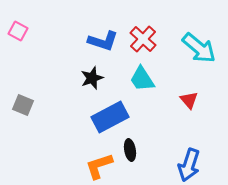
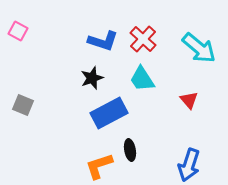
blue rectangle: moved 1 px left, 4 px up
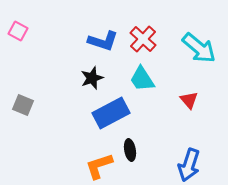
blue rectangle: moved 2 px right
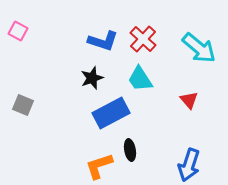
cyan trapezoid: moved 2 px left
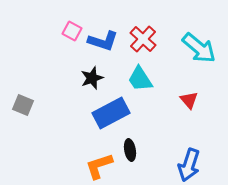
pink square: moved 54 px right
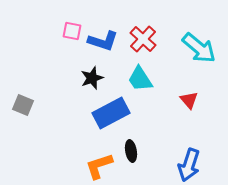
pink square: rotated 18 degrees counterclockwise
black ellipse: moved 1 px right, 1 px down
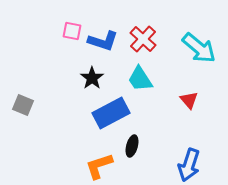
black star: rotated 15 degrees counterclockwise
black ellipse: moved 1 px right, 5 px up; rotated 25 degrees clockwise
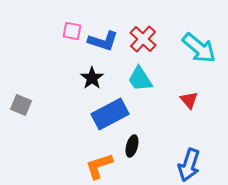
gray square: moved 2 px left
blue rectangle: moved 1 px left, 1 px down
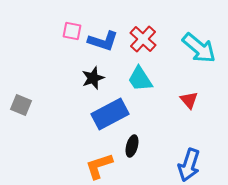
black star: moved 1 px right; rotated 15 degrees clockwise
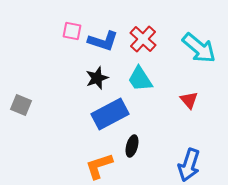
black star: moved 4 px right
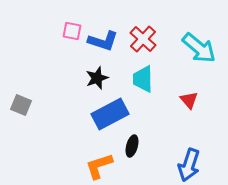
cyan trapezoid: moved 3 px right; rotated 32 degrees clockwise
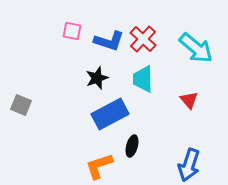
blue L-shape: moved 6 px right
cyan arrow: moved 3 px left
